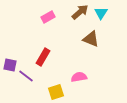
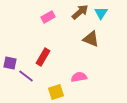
purple square: moved 2 px up
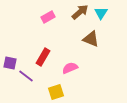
pink semicircle: moved 9 px left, 9 px up; rotated 14 degrees counterclockwise
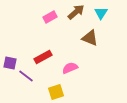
brown arrow: moved 4 px left
pink rectangle: moved 2 px right
brown triangle: moved 1 px left, 1 px up
red rectangle: rotated 30 degrees clockwise
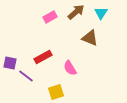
pink semicircle: rotated 98 degrees counterclockwise
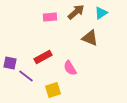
cyan triangle: rotated 24 degrees clockwise
pink rectangle: rotated 24 degrees clockwise
yellow square: moved 3 px left, 2 px up
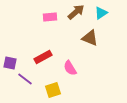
purple line: moved 1 px left, 3 px down
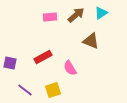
brown arrow: moved 3 px down
brown triangle: moved 1 px right, 3 px down
purple line: moved 11 px down
